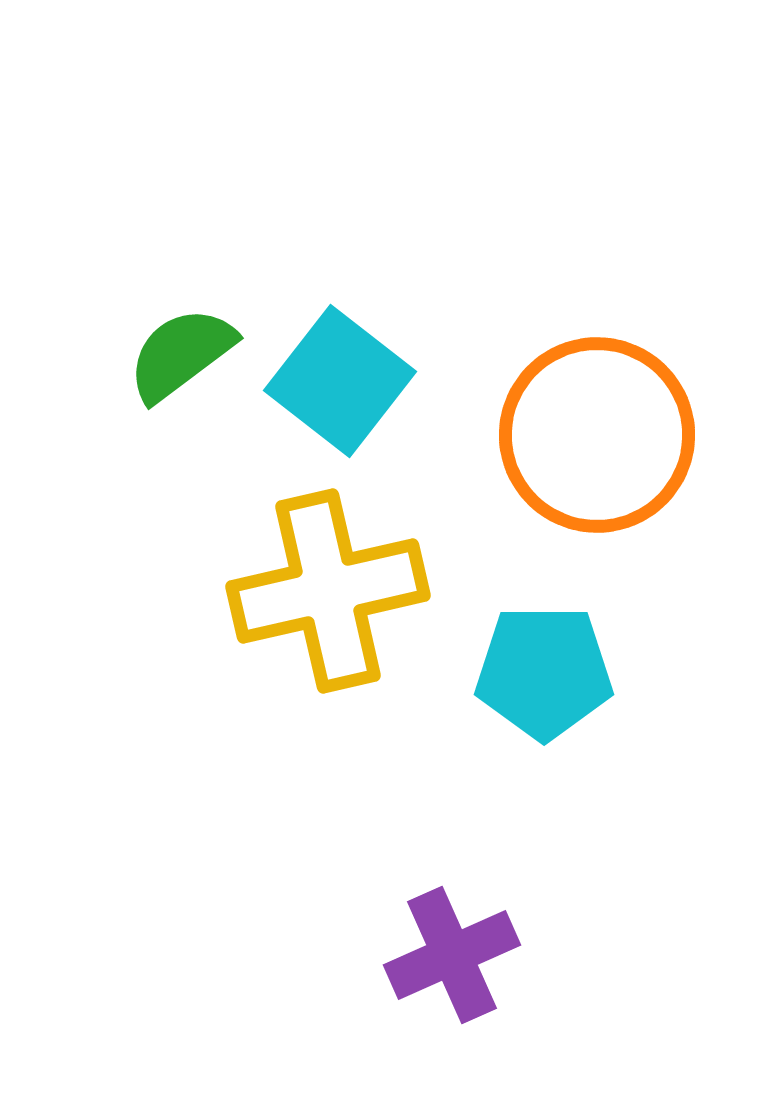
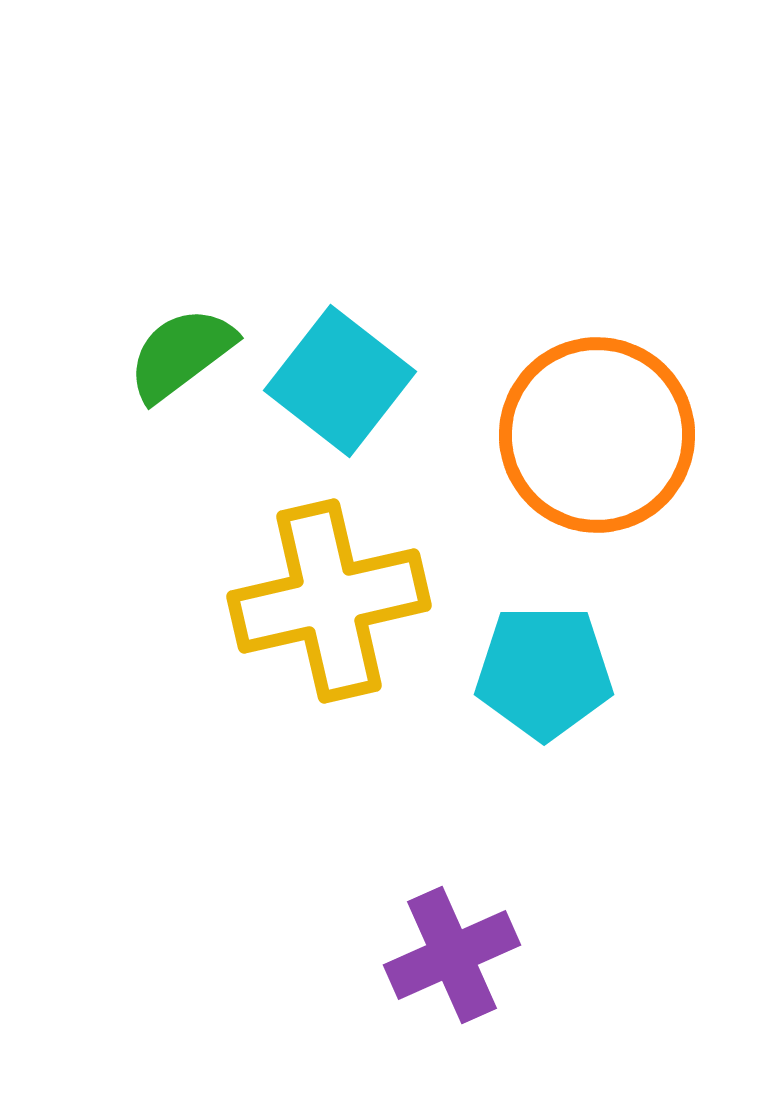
yellow cross: moved 1 px right, 10 px down
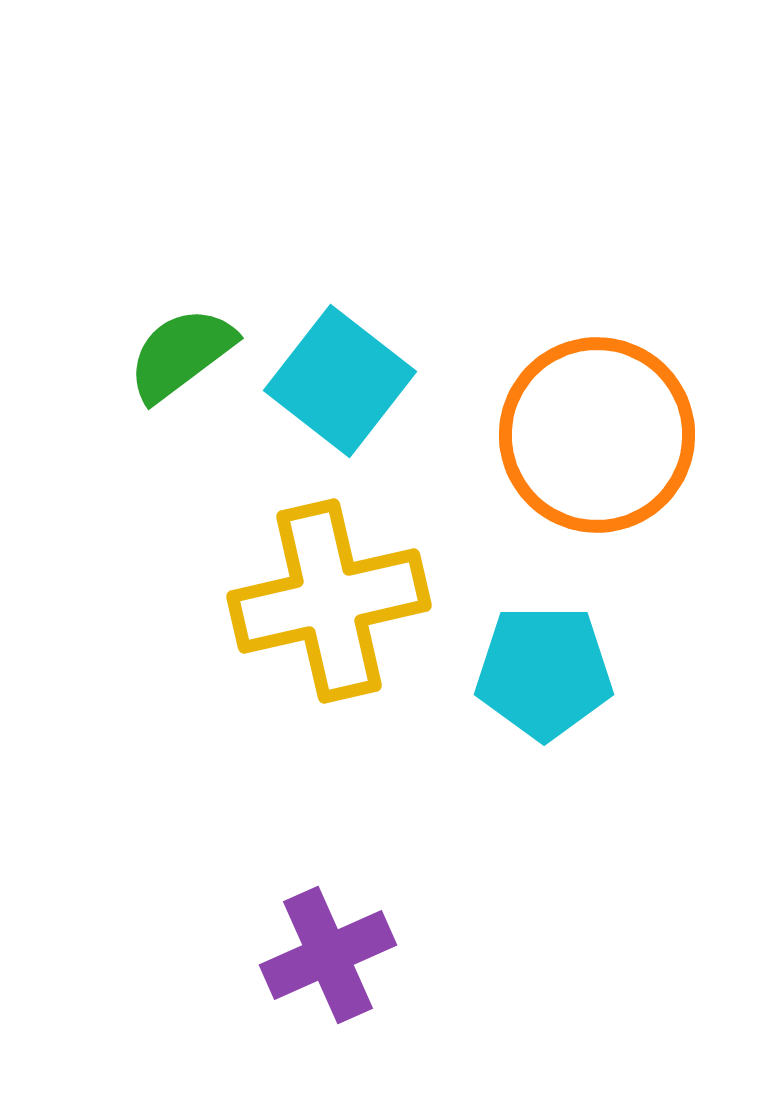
purple cross: moved 124 px left
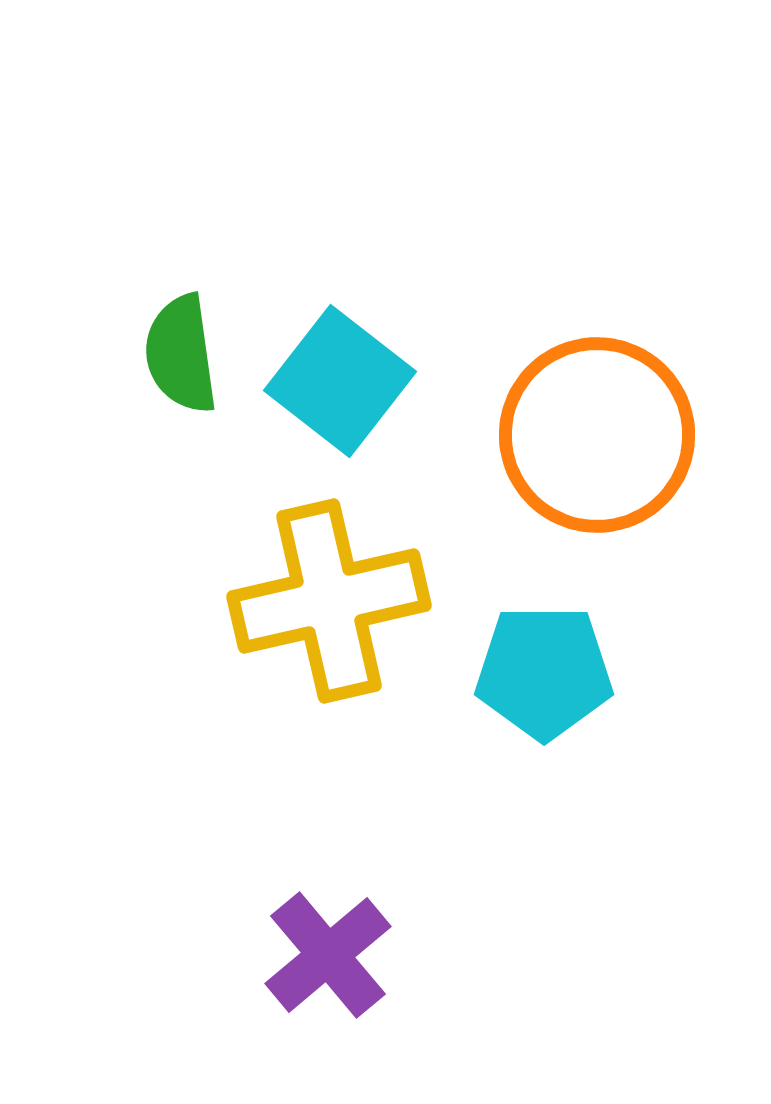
green semicircle: rotated 61 degrees counterclockwise
purple cross: rotated 16 degrees counterclockwise
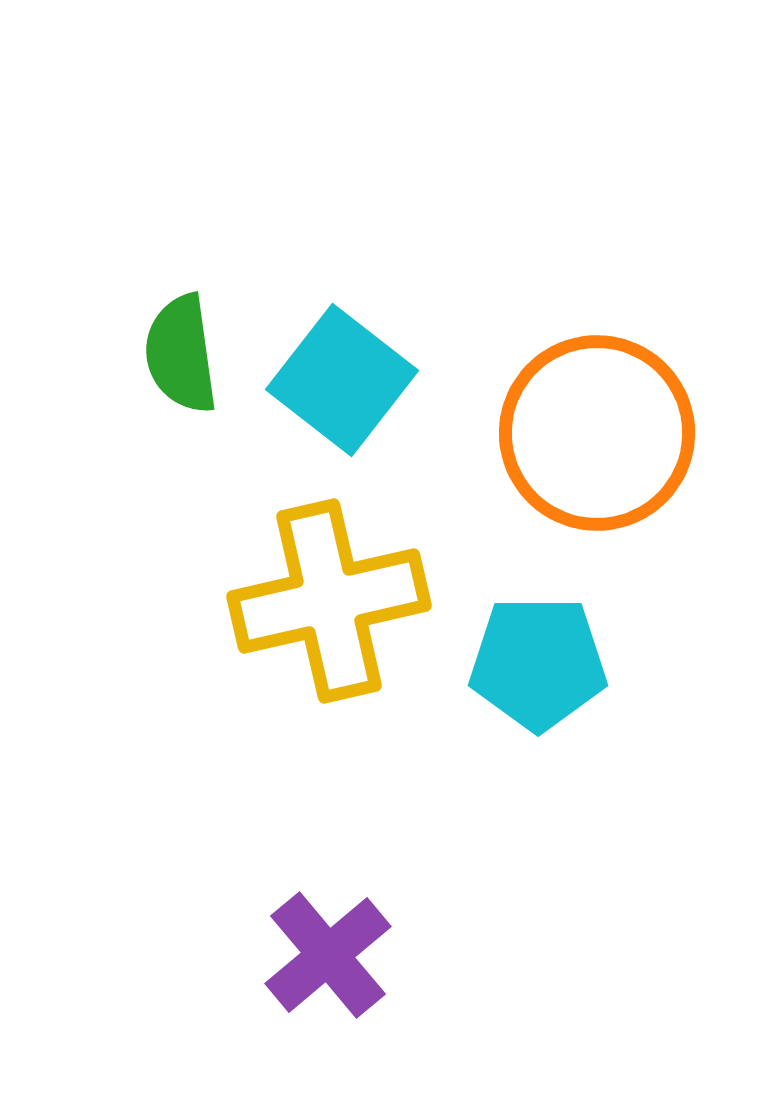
cyan square: moved 2 px right, 1 px up
orange circle: moved 2 px up
cyan pentagon: moved 6 px left, 9 px up
